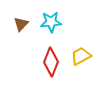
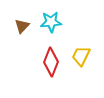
brown triangle: moved 1 px right, 2 px down
yellow trapezoid: rotated 35 degrees counterclockwise
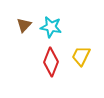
cyan star: moved 5 px down; rotated 15 degrees clockwise
brown triangle: moved 2 px right, 1 px up
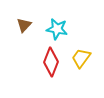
cyan star: moved 6 px right, 2 px down
yellow trapezoid: moved 2 px down; rotated 10 degrees clockwise
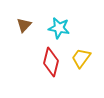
cyan star: moved 2 px right, 1 px up
red diamond: rotated 8 degrees counterclockwise
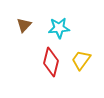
cyan star: rotated 15 degrees counterclockwise
yellow trapezoid: moved 2 px down
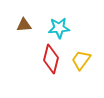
brown triangle: rotated 42 degrees clockwise
red diamond: moved 3 px up
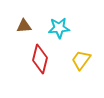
brown triangle: moved 1 px down
red diamond: moved 11 px left
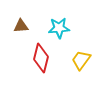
brown triangle: moved 3 px left
red diamond: moved 1 px right, 1 px up
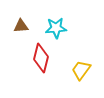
cyan star: moved 3 px left
yellow trapezoid: moved 10 px down
